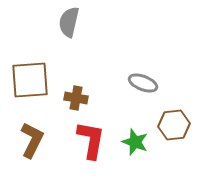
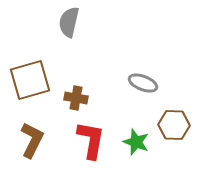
brown square: rotated 12 degrees counterclockwise
brown hexagon: rotated 8 degrees clockwise
green star: moved 1 px right
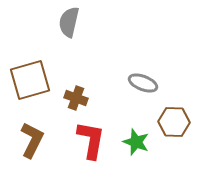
brown cross: rotated 10 degrees clockwise
brown hexagon: moved 3 px up
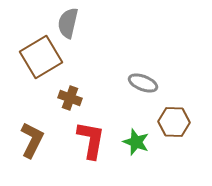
gray semicircle: moved 1 px left, 1 px down
brown square: moved 11 px right, 23 px up; rotated 15 degrees counterclockwise
brown cross: moved 6 px left
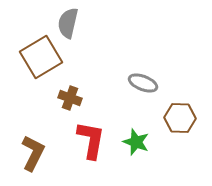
brown hexagon: moved 6 px right, 4 px up
brown L-shape: moved 1 px right, 13 px down
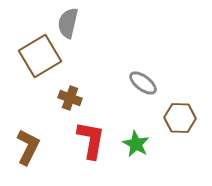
brown square: moved 1 px left, 1 px up
gray ellipse: rotated 16 degrees clockwise
green star: moved 2 px down; rotated 8 degrees clockwise
brown L-shape: moved 5 px left, 6 px up
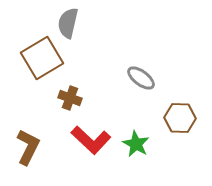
brown square: moved 2 px right, 2 px down
gray ellipse: moved 2 px left, 5 px up
red L-shape: rotated 123 degrees clockwise
